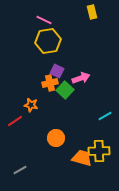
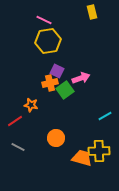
green square: rotated 12 degrees clockwise
gray line: moved 2 px left, 23 px up; rotated 56 degrees clockwise
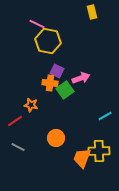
pink line: moved 7 px left, 4 px down
yellow hexagon: rotated 20 degrees clockwise
orange cross: rotated 21 degrees clockwise
orange trapezoid: rotated 85 degrees counterclockwise
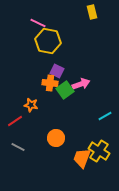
pink line: moved 1 px right, 1 px up
pink arrow: moved 6 px down
yellow cross: rotated 35 degrees clockwise
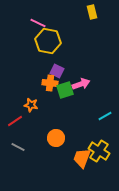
green square: rotated 18 degrees clockwise
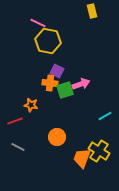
yellow rectangle: moved 1 px up
red line: rotated 14 degrees clockwise
orange circle: moved 1 px right, 1 px up
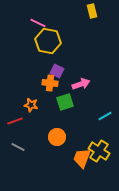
green square: moved 12 px down
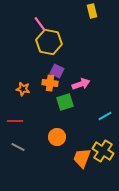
pink line: moved 2 px right, 1 px down; rotated 28 degrees clockwise
yellow hexagon: moved 1 px right, 1 px down
orange star: moved 8 px left, 16 px up
red line: rotated 21 degrees clockwise
yellow cross: moved 4 px right
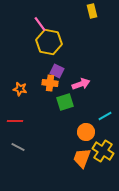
orange star: moved 3 px left
orange circle: moved 29 px right, 5 px up
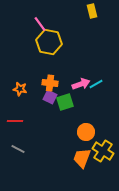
purple square: moved 7 px left, 26 px down
cyan line: moved 9 px left, 32 px up
gray line: moved 2 px down
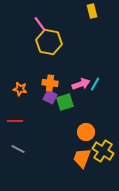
cyan line: moved 1 px left; rotated 32 degrees counterclockwise
